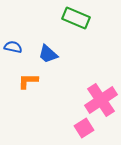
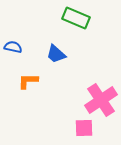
blue trapezoid: moved 8 px right
pink square: rotated 30 degrees clockwise
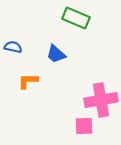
pink cross: rotated 24 degrees clockwise
pink square: moved 2 px up
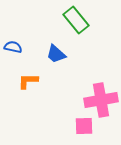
green rectangle: moved 2 px down; rotated 28 degrees clockwise
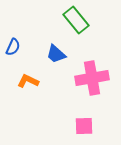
blue semicircle: rotated 102 degrees clockwise
orange L-shape: rotated 25 degrees clockwise
pink cross: moved 9 px left, 22 px up
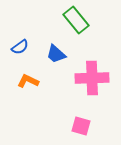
blue semicircle: moved 7 px right; rotated 30 degrees clockwise
pink cross: rotated 8 degrees clockwise
pink square: moved 3 px left; rotated 18 degrees clockwise
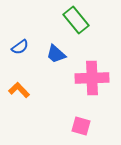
orange L-shape: moved 9 px left, 9 px down; rotated 20 degrees clockwise
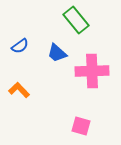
blue semicircle: moved 1 px up
blue trapezoid: moved 1 px right, 1 px up
pink cross: moved 7 px up
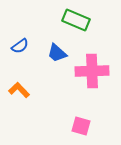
green rectangle: rotated 28 degrees counterclockwise
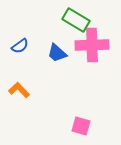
green rectangle: rotated 8 degrees clockwise
pink cross: moved 26 px up
